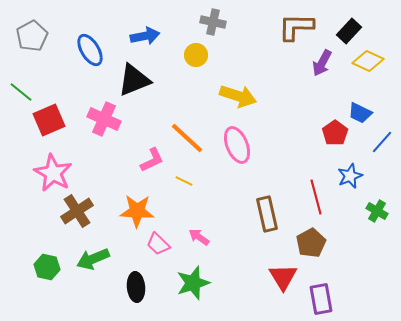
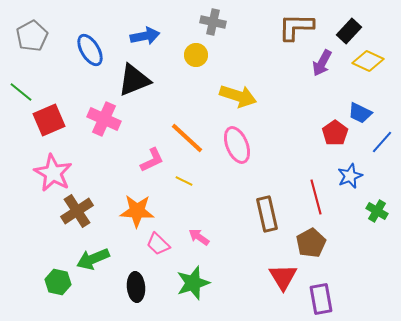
green hexagon: moved 11 px right, 15 px down
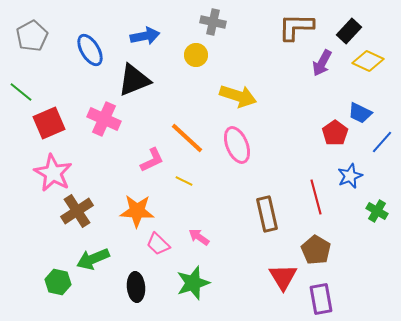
red square: moved 3 px down
brown pentagon: moved 5 px right, 7 px down; rotated 12 degrees counterclockwise
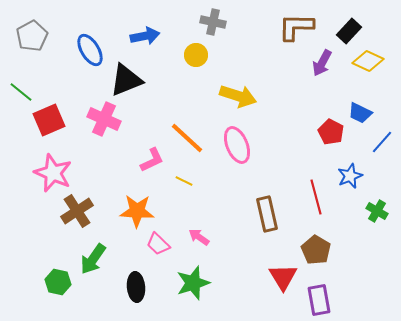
black triangle: moved 8 px left
red square: moved 3 px up
red pentagon: moved 4 px left, 1 px up; rotated 10 degrees counterclockwise
pink star: rotated 6 degrees counterclockwise
green arrow: rotated 32 degrees counterclockwise
purple rectangle: moved 2 px left, 1 px down
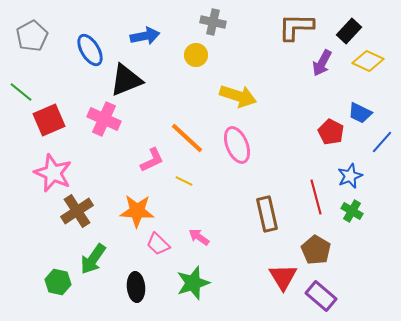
green cross: moved 25 px left
purple rectangle: moved 2 px right, 4 px up; rotated 40 degrees counterclockwise
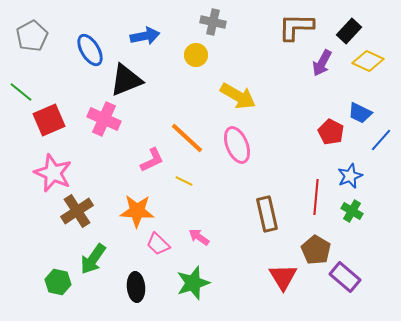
yellow arrow: rotated 12 degrees clockwise
blue line: moved 1 px left, 2 px up
red line: rotated 20 degrees clockwise
purple rectangle: moved 24 px right, 19 px up
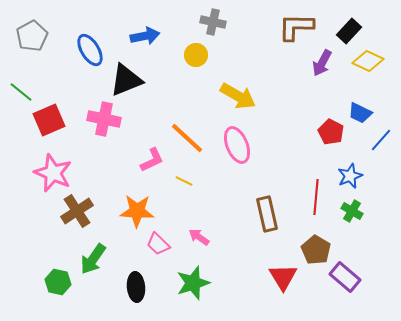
pink cross: rotated 12 degrees counterclockwise
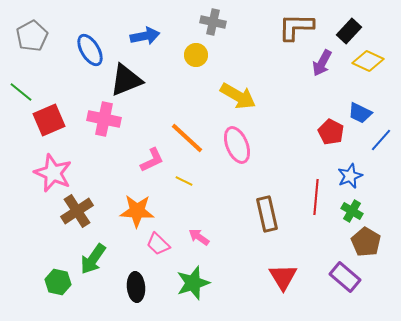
brown pentagon: moved 50 px right, 8 px up
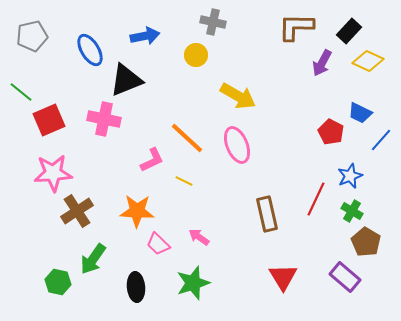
gray pentagon: rotated 16 degrees clockwise
pink star: rotated 27 degrees counterclockwise
red line: moved 2 px down; rotated 20 degrees clockwise
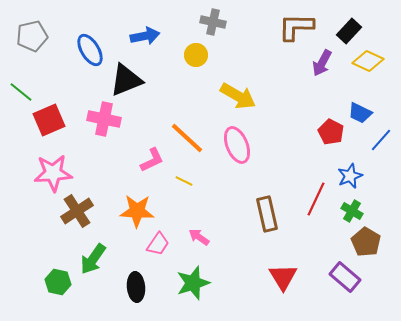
pink trapezoid: rotated 100 degrees counterclockwise
